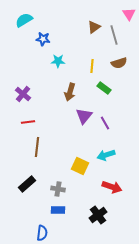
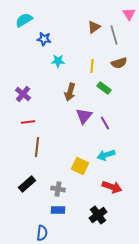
blue star: moved 1 px right
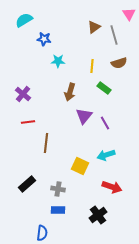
brown line: moved 9 px right, 4 px up
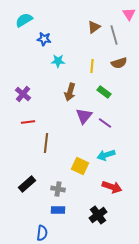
green rectangle: moved 4 px down
purple line: rotated 24 degrees counterclockwise
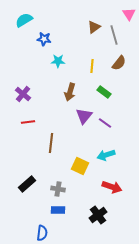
brown semicircle: rotated 35 degrees counterclockwise
brown line: moved 5 px right
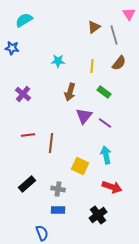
blue star: moved 32 px left, 9 px down
red line: moved 13 px down
cyan arrow: rotated 96 degrees clockwise
blue semicircle: rotated 28 degrees counterclockwise
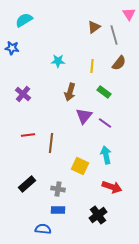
blue semicircle: moved 1 px right, 4 px up; rotated 63 degrees counterclockwise
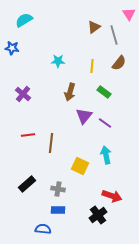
red arrow: moved 9 px down
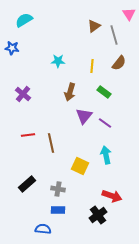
brown triangle: moved 1 px up
brown line: rotated 18 degrees counterclockwise
